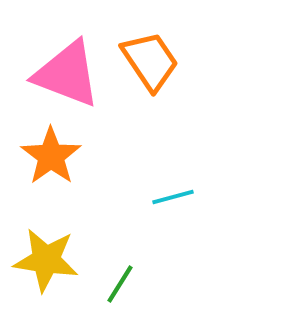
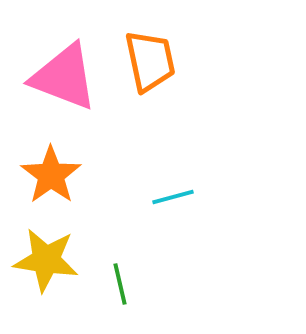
orange trapezoid: rotated 22 degrees clockwise
pink triangle: moved 3 px left, 3 px down
orange star: moved 19 px down
green line: rotated 45 degrees counterclockwise
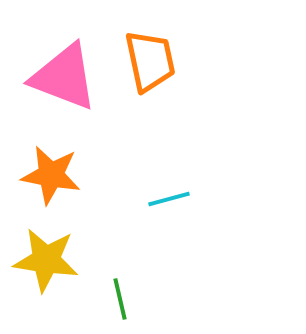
orange star: rotated 26 degrees counterclockwise
cyan line: moved 4 px left, 2 px down
green line: moved 15 px down
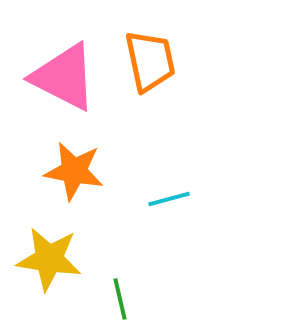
pink triangle: rotated 6 degrees clockwise
orange star: moved 23 px right, 4 px up
yellow star: moved 3 px right, 1 px up
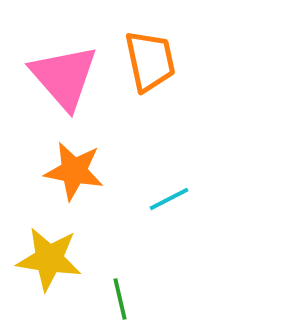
pink triangle: rotated 22 degrees clockwise
cyan line: rotated 12 degrees counterclockwise
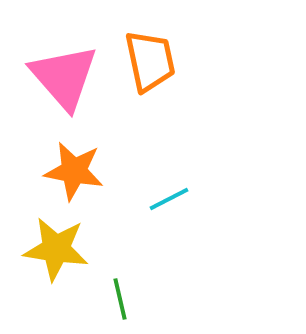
yellow star: moved 7 px right, 10 px up
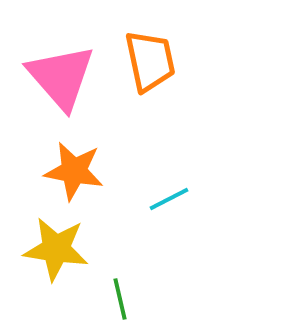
pink triangle: moved 3 px left
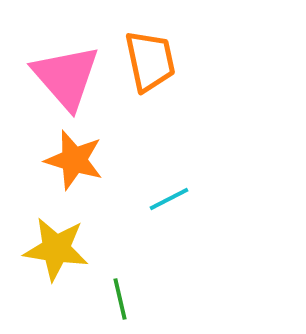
pink triangle: moved 5 px right
orange star: moved 11 px up; rotated 6 degrees clockwise
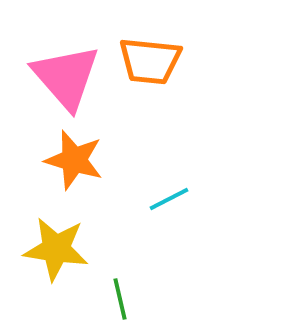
orange trapezoid: rotated 108 degrees clockwise
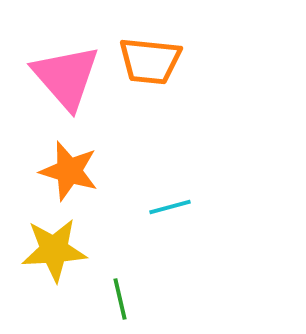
orange star: moved 5 px left, 11 px down
cyan line: moved 1 px right, 8 px down; rotated 12 degrees clockwise
yellow star: moved 2 px left, 1 px down; rotated 12 degrees counterclockwise
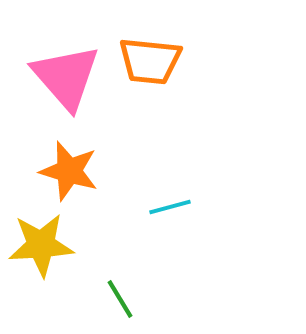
yellow star: moved 13 px left, 5 px up
green line: rotated 18 degrees counterclockwise
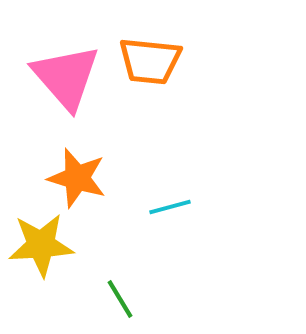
orange star: moved 8 px right, 7 px down
